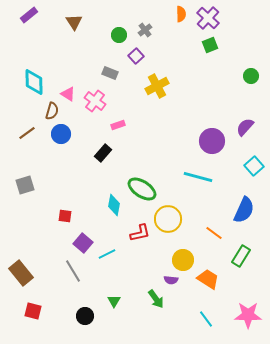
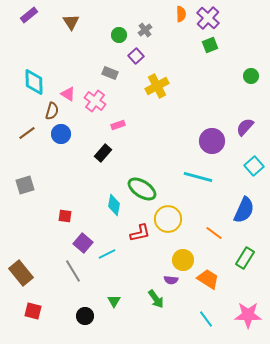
brown triangle at (74, 22): moved 3 px left
green rectangle at (241, 256): moved 4 px right, 2 px down
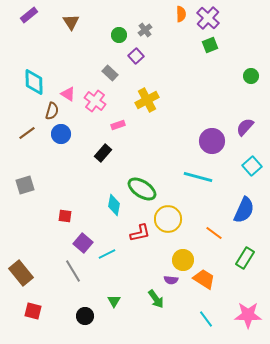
gray rectangle at (110, 73): rotated 21 degrees clockwise
yellow cross at (157, 86): moved 10 px left, 14 px down
cyan square at (254, 166): moved 2 px left
orange trapezoid at (208, 279): moved 4 px left
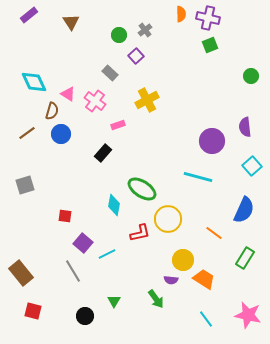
purple cross at (208, 18): rotated 30 degrees counterclockwise
cyan diamond at (34, 82): rotated 24 degrees counterclockwise
purple semicircle at (245, 127): rotated 48 degrees counterclockwise
pink star at (248, 315): rotated 12 degrees clockwise
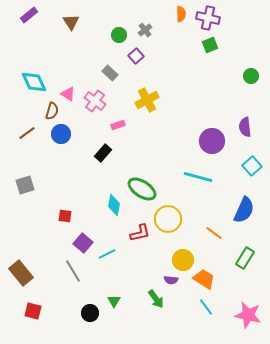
black circle at (85, 316): moved 5 px right, 3 px up
cyan line at (206, 319): moved 12 px up
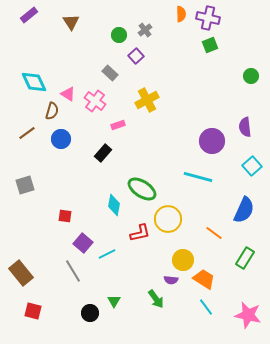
blue circle at (61, 134): moved 5 px down
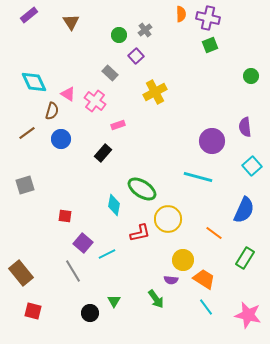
yellow cross at (147, 100): moved 8 px right, 8 px up
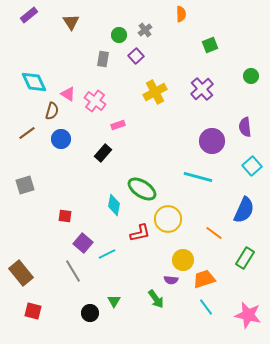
purple cross at (208, 18): moved 6 px left, 71 px down; rotated 35 degrees clockwise
gray rectangle at (110, 73): moved 7 px left, 14 px up; rotated 56 degrees clockwise
orange trapezoid at (204, 279): rotated 50 degrees counterclockwise
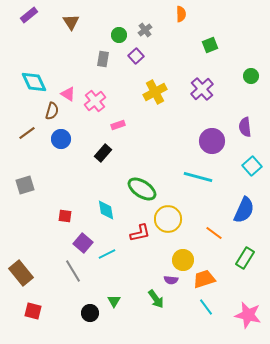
pink cross at (95, 101): rotated 15 degrees clockwise
cyan diamond at (114, 205): moved 8 px left, 5 px down; rotated 20 degrees counterclockwise
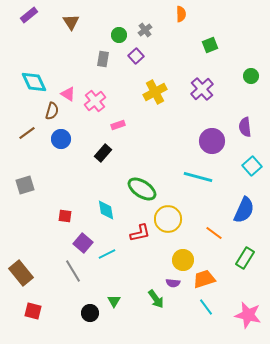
purple semicircle at (171, 280): moved 2 px right, 3 px down
